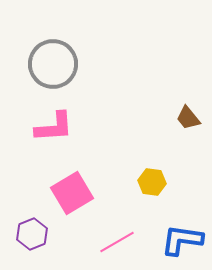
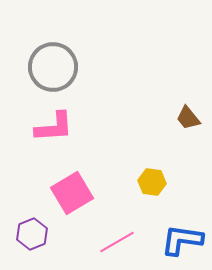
gray circle: moved 3 px down
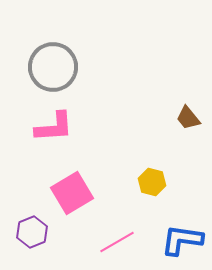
yellow hexagon: rotated 8 degrees clockwise
purple hexagon: moved 2 px up
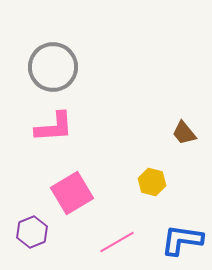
brown trapezoid: moved 4 px left, 15 px down
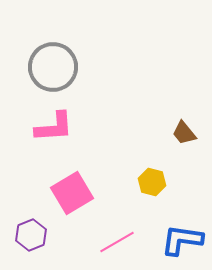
purple hexagon: moved 1 px left, 3 px down
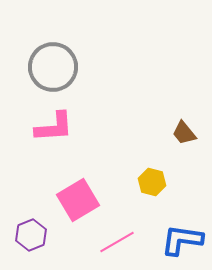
pink square: moved 6 px right, 7 px down
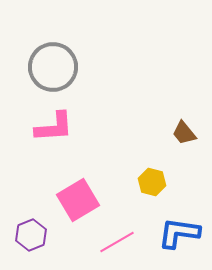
blue L-shape: moved 3 px left, 7 px up
